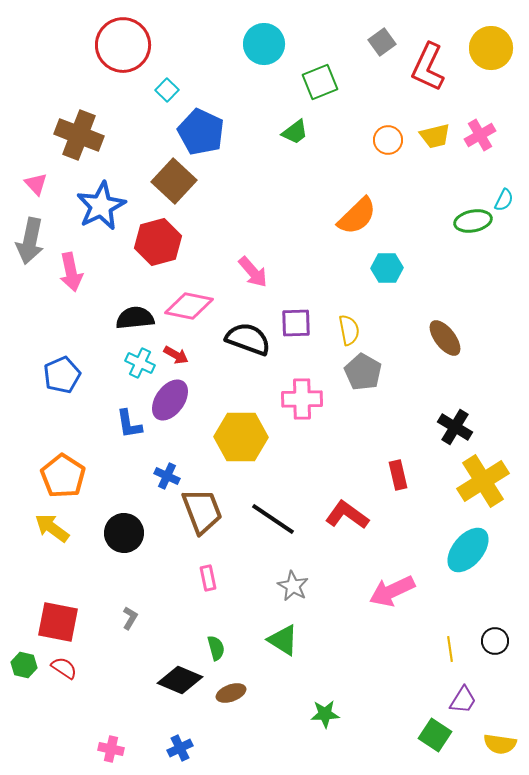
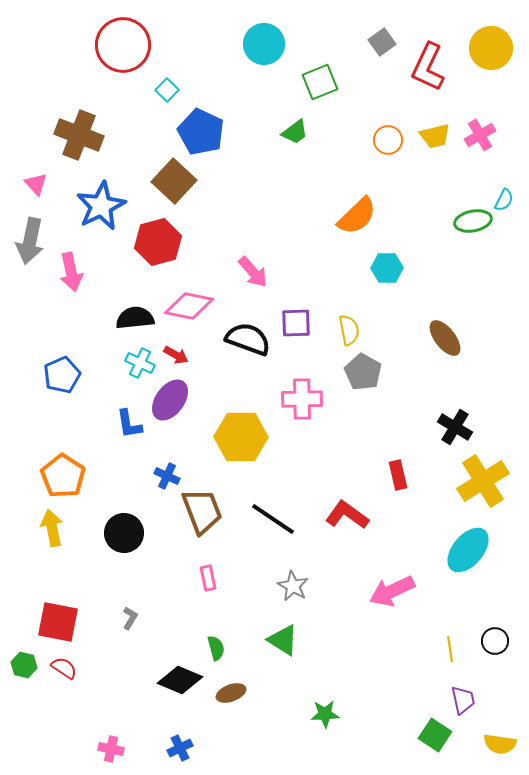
yellow arrow at (52, 528): rotated 42 degrees clockwise
purple trapezoid at (463, 700): rotated 44 degrees counterclockwise
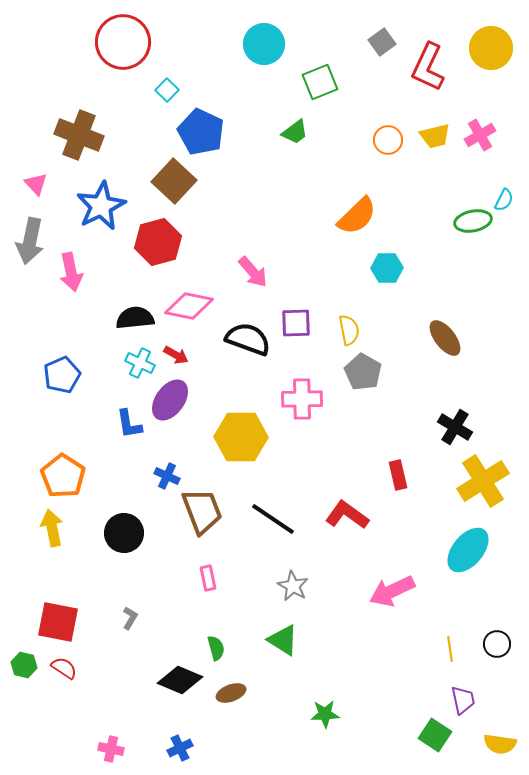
red circle at (123, 45): moved 3 px up
black circle at (495, 641): moved 2 px right, 3 px down
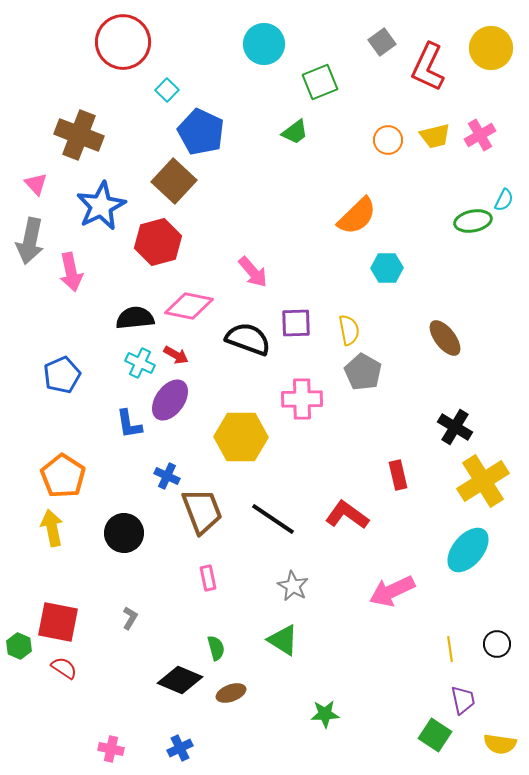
green hexagon at (24, 665): moved 5 px left, 19 px up; rotated 10 degrees clockwise
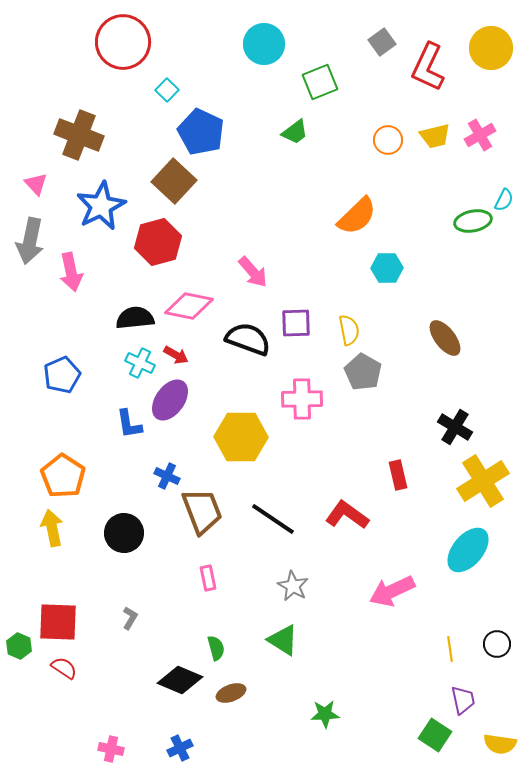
red square at (58, 622): rotated 9 degrees counterclockwise
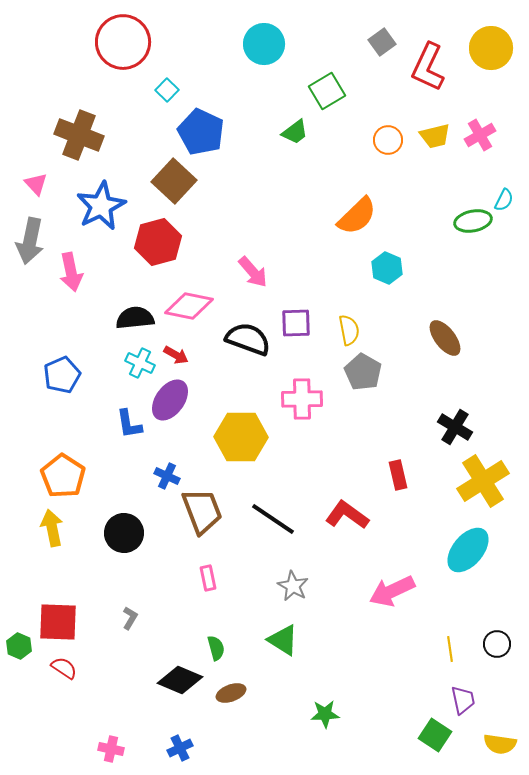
green square at (320, 82): moved 7 px right, 9 px down; rotated 9 degrees counterclockwise
cyan hexagon at (387, 268): rotated 24 degrees clockwise
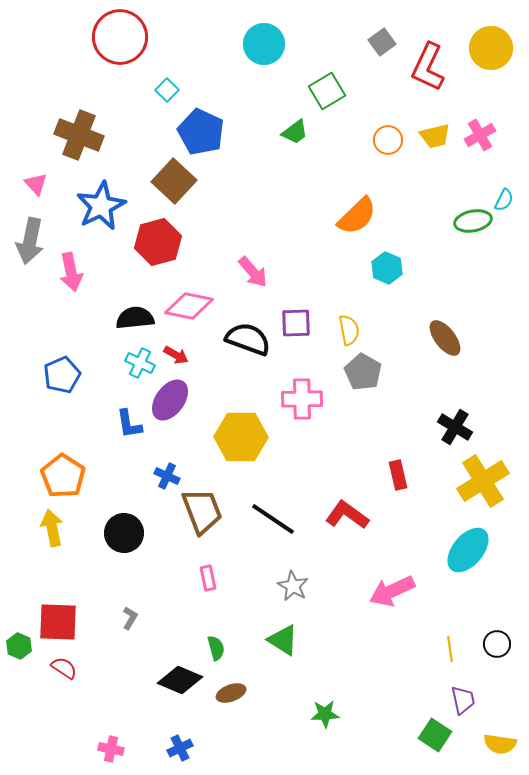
red circle at (123, 42): moved 3 px left, 5 px up
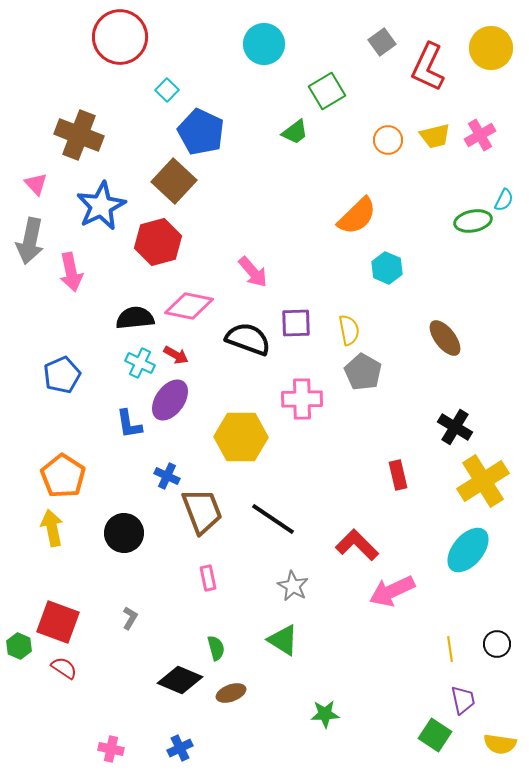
red L-shape at (347, 515): moved 10 px right, 30 px down; rotated 9 degrees clockwise
red square at (58, 622): rotated 18 degrees clockwise
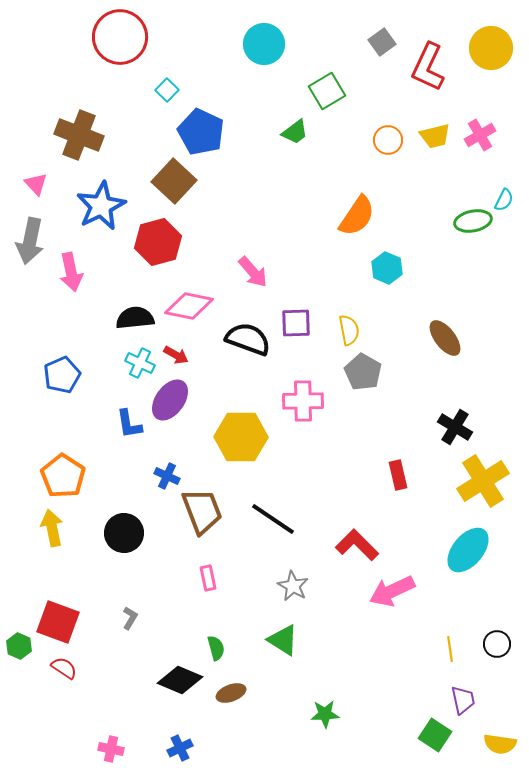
orange semicircle at (357, 216): rotated 12 degrees counterclockwise
pink cross at (302, 399): moved 1 px right, 2 px down
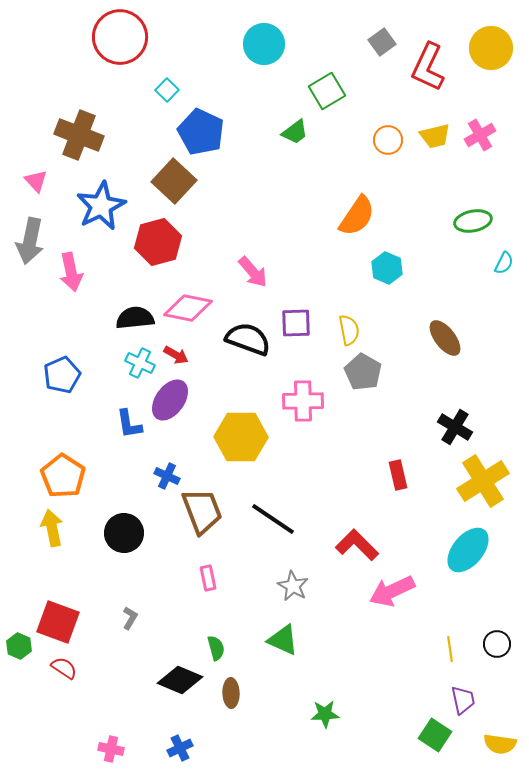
pink triangle at (36, 184): moved 3 px up
cyan semicircle at (504, 200): moved 63 px down
pink diamond at (189, 306): moved 1 px left, 2 px down
green triangle at (283, 640): rotated 8 degrees counterclockwise
brown ellipse at (231, 693): rotated 72 degrees counterclockwise
